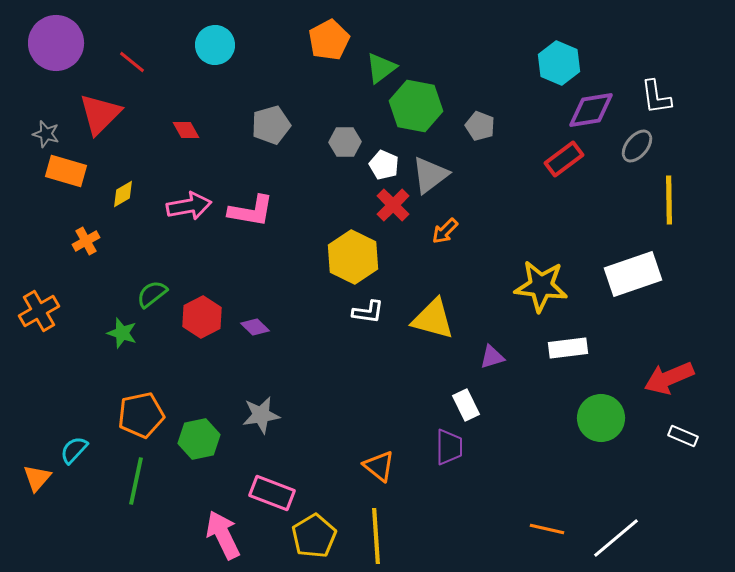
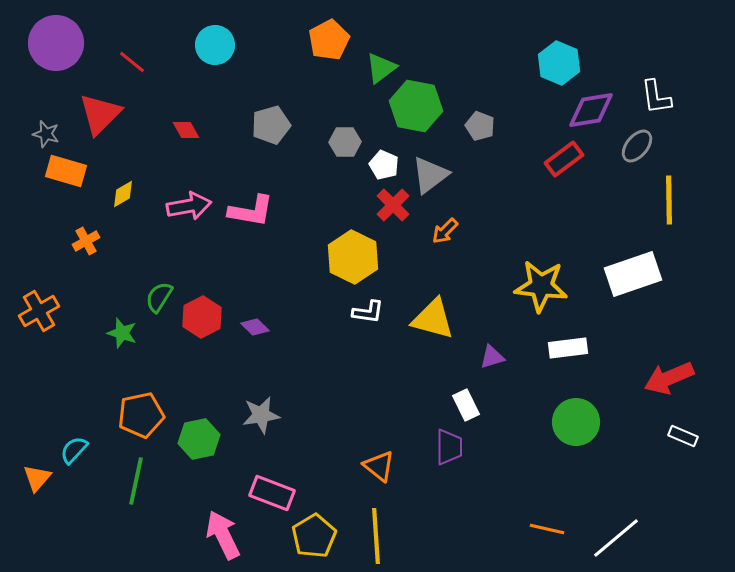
green semicircle at (152, 294): moved 7 px right, 3 px down; rotated 20 degrees counterclockwise
green circle at (601, 418): moved 25 px left, 4 px down
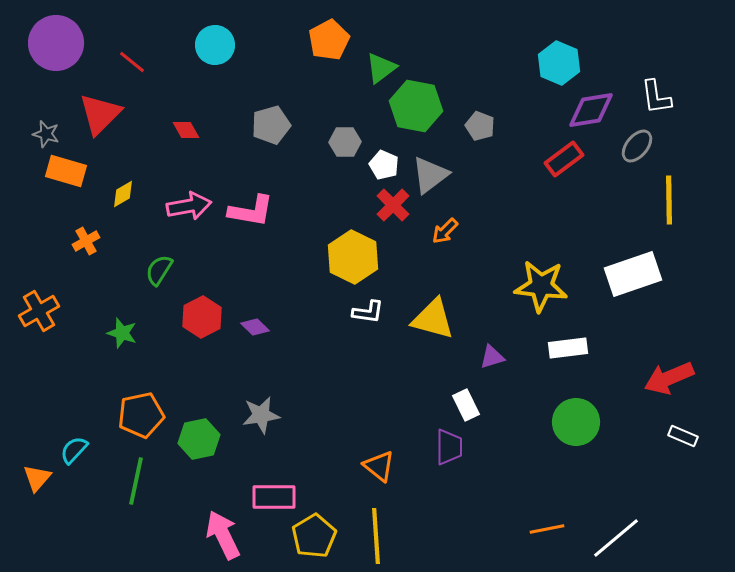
green semicircle at (159, 297): moved 27 px up
pink rectangle at (272, 493): moved 2 px right, 4 px down; rotated 21 degrees counterclockwise
orange line at (547, 529): rotated 24 degrees counterclockwise
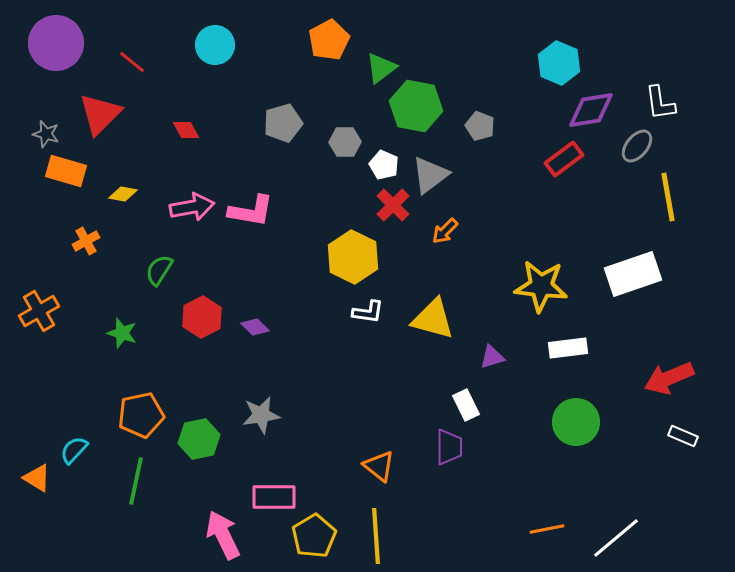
white L-shape at (656, 97): moved 4 px right, 6 px down
gray pentagon at (271, 125): moved 12 px right, 2 px up
yellow diamond at (123, 194): rotated 40 degrees clockwise
yellow line at (669, 200): moved 1 px left, 3 px up; rotated 9 degrees counterclockwise
pink arrow at (189, 206): moved 3 px right, 1 px down
orange triangle at (37, 478): rotated 40 degrees counterclockwise
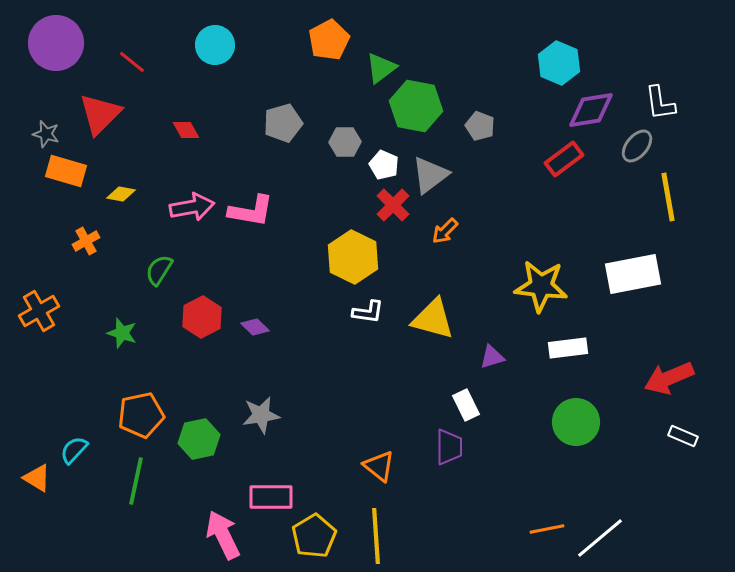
yellow diamond at (123, 194): moved 2 px left
white rectangle at (633, 274): rotated 8 degrees clockwise
pink rectangle at (274, 497): moved 3 px left
white line at (616, 538): moved 16 px left
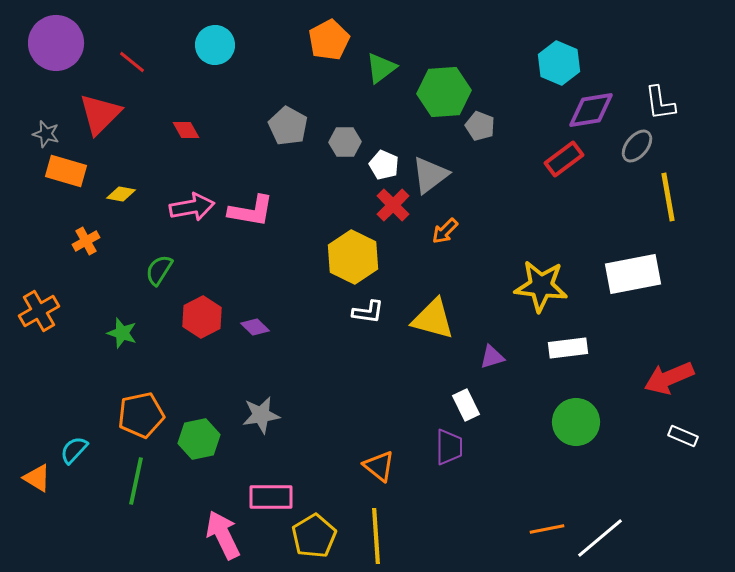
green hexagon at (416, 106): moved 28 px right, 14 px up; rotated 15 degrees counterclockwise
gray pentagon at (283, 123): moved 5 px right, 3 px down; rotated 27 degrees counterclockwise
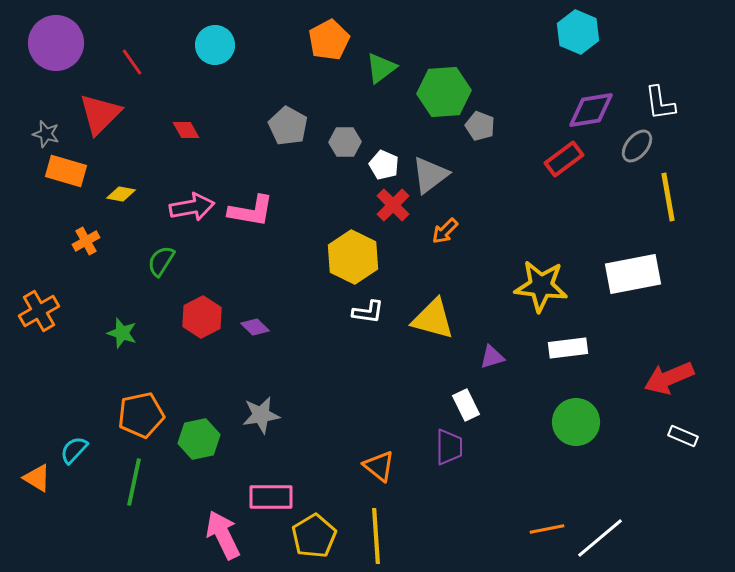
red line at (132, 62): rotated 16 degrees clockwise
cyan hexagon at (559, 63): moved 19 px right, 31 px up
green semicircle at (159, 270): moved 2 px right, 9 px up
green line at (136, 481): moved 2 px left, 1 px down
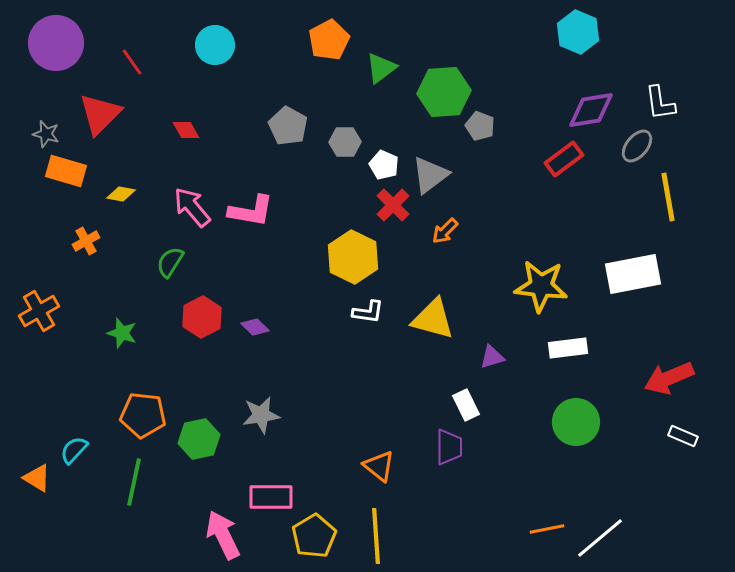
pink arrow at (192, 207): rotated 120 degrees counterclockwise
green semicircle at (161, 261): moved 9 px right, 1 px down
orange pentagon at (141, 415): moved 2 px right; rotated 18 degrees clockwise
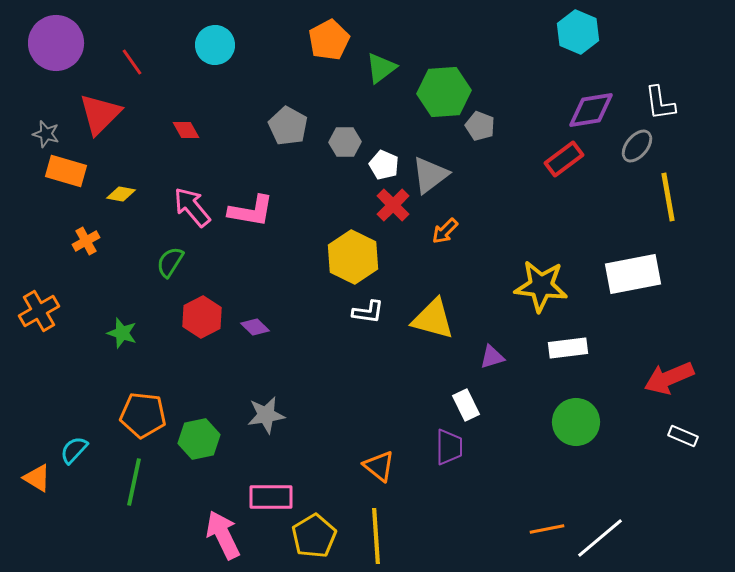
gray star at (261, 415): moved 5 px right
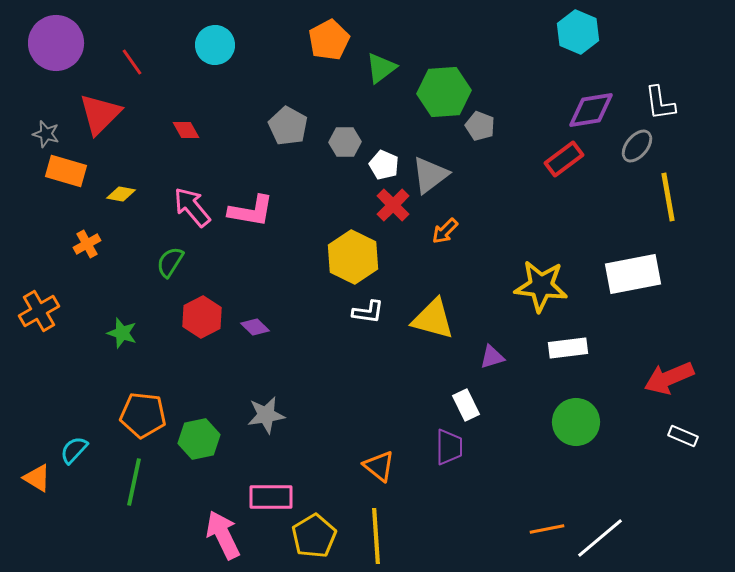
orange cross at (86, 241): moved 1 px right, 3 px down
